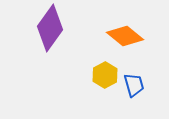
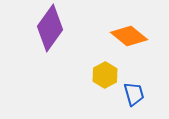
orange diamond: moved 4 px right
blue trapezoid: moved 9 px down
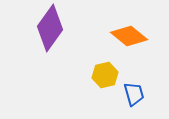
yellow hexagon: rotated 15 degrees clockwise
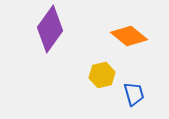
purple diamond: moved 1 px down
yellow hexagon: moved 3 px left
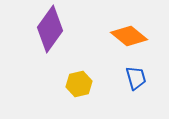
yellow hexagon: moved 23 px left, 9 px down
blue trapezoid: moved 2 px right, 16 px up
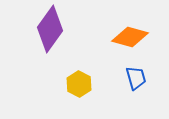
orange diamond: moved 1 px right, 1 px down; rotated 24 degrees counterclockwise
yellow hexagon: rotated 20 degrees counterclockwise
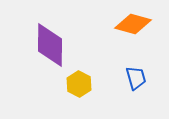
purple diamond: moved 16 px down; rotated 36 degrees counterclockwise
orange diamond: moved 3 px right, 13 px up
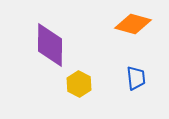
blue trapezoid: rotated 10 degrees clockwise
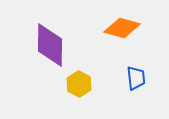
orange diamond: moved 11 px left, 4 px down
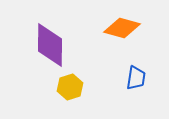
blue trapezoid: rotated 15 degrees clockwise
yellow hexagon: moved 9 px left, 3 px down; rotated 15 degrees clockwise
